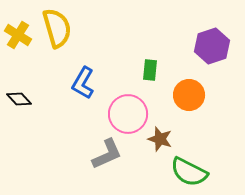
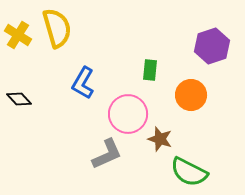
orange circle: moved 2 px right
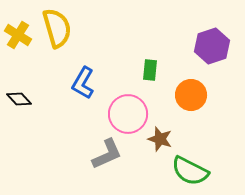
green semicircle: moved 1 px right, 1 px up
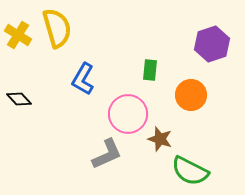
purple hexagon: moved 2 px up
blue L-shape: moved 4 px up
